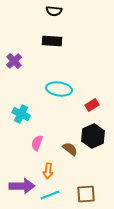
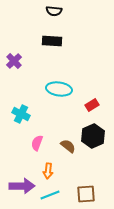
brown semicircle: moved 2 px left, 3 px up
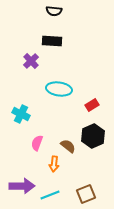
purple cross: moved 17 px right
orange arrow: moved 6 px right, 7 px up
brown square: rotated 18 degrees counterclockwise
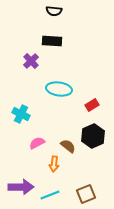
pink semicircle: rotated 42 degrees clockwise
purple arrow: moved 1 px left, 1 px down
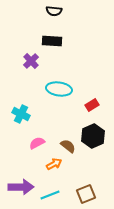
orange arrow: rotated 126 degrees counterclockwise
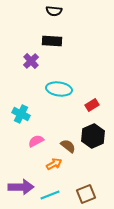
pink semicircle: moved 1 px left, 2 px up
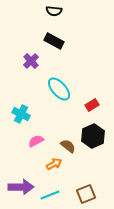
black rectangle: moved 2 px right; rotated 24 degrees clockwise
cyan ellipse: rotated 40 degrees clockwise
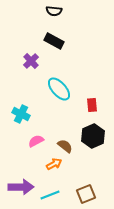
red rectangle: rotated 64 degrees counterclockwise
brown semicircle: moved 3 px left
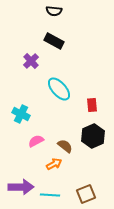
cyan line: rotated 24 degrees clockwise
